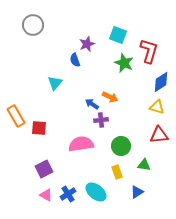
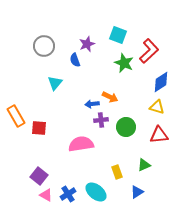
gray circle: moved 11 px right, 21 px down
red L-shape: rotated 30 degrees clockwise
blue arrow: rotated 40 degrees counterclockwise
green circle: moved 5 px right, 19 px up
green triangle: rotated 32 degrees counterclockwise
purple square: moved 5 px left, 7 px down; rotated 24 degrees counterclockwise
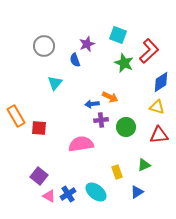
pink triangle: moved 3 px right, 1 px down
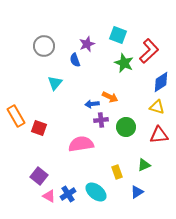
red square: rotated 14 degrees clockwise
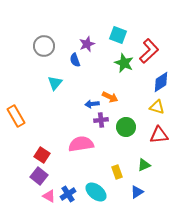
red square: moved 3 px right, 27 px down; rotated 14 degrees clockwise
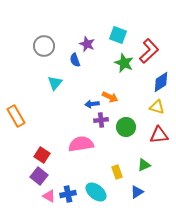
purple star: rotated 28 degrees counterclockwise
blue cross: rotated 21 degrees clockwise
